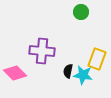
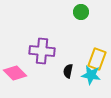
cyan star: moved 8 px right
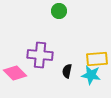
green circle: moved 22 px left, 1 px up
purple cross: moved 2 px left, 4 px down
yellow rectangle: rotated 65 degrees clockwise
black semicircle: moved 1 px left
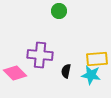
black semicircle: moved 1 px left
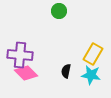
purple cross: moved 20 px left
yellow rectangle: moved 4 px left, 5 px up; rotated 55 degrees counterclockwise
pink diamond: moved 11 px right
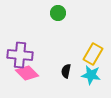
green circle: moved 1 px left, 2 px down
pink diamond: moved 1 px right
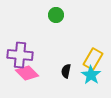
green circle: moved 2 px left, 2 px down
yellow rectangle: moved 5 px down
cyan star: rotated 24 degrees clockwise
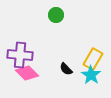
black semicircle: moved 2 px up; rotated 56 degrees counterclockwise
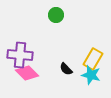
cyan star: rotated 18 degrees counterclockwise
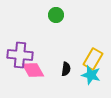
black semicircle: rotated 128 degrees counterclockwise
pink diamond: moved 6 px right, 3 px up; rotated 15 degrees clockwise
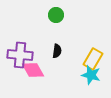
black semicircle: moved 9 px left, 18 px up
